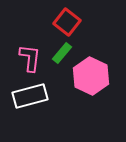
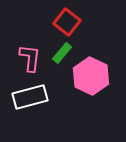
white rectangle: moved 1 px down
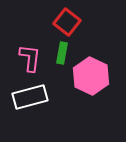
green rectangle: rotated 30 degrees counterclockwise
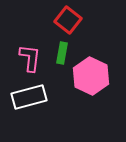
red square: moved 1 px right, 2 px up
white rectangle: moved 1 px left
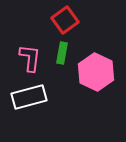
red square: moved 3 px left; rotated 16 degrees clockwise
pink hexagon: moved 5 px right, 4 px up
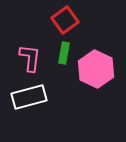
green rectangle: moved 2 px right
pink hexagon: moved 3 px up
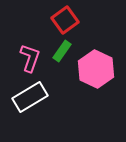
green rectangle: moved 2 px left, 2 px up; rotated 25 degrees clockwise
pink L-shape: rotated 12 degrees clockwise
white rectangle: moved 1 px right; rotated 16 degrees counterclockwise
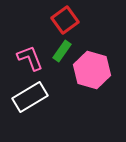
pink L-shape: rotated 40 degrees counterclockwise
pink hexagon: moved 4 px left, 1 px down; rotated 9 degrees counterclockwise
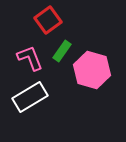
red square: moved 17 px left
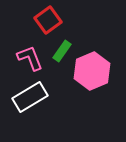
pink hexagon: moved 1 px down; rotated 21 degrees clockwise
